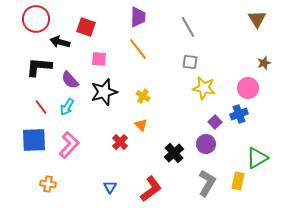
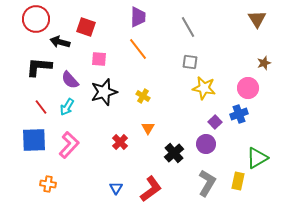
orange triangle: moved 7 px right, 3 px down; rotated 16 degrees clockwise
blue triangle: moved 6 px right, 1 px down
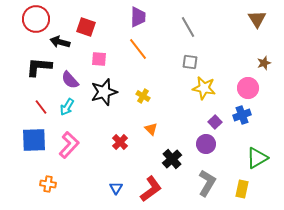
blue cross: moved 3 px right, 1 px down
orange triangle: moved 3 px right, 1 px down; rotated 16 degrees counterclockwise
black cross: moved 2 px left, 6 px down
yellow rectangle: moved 4 px right, 8 px down
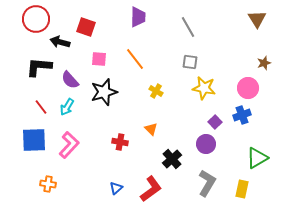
orange line: moved 3 px left, 10 px down
yellow cross: moved 13 px right, 5 px up
red cross: rotated 35 degrees counterclockwise
blue triangle: rotated 16 degrees clockwise
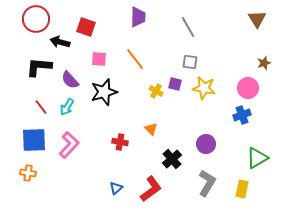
purple square: moved 40 px left, 38 px up; rotated 32 degrees counterclockwise
orange cross: moved 20 px left, 11 px up
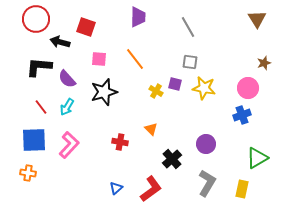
purple semicircle: moved 3 px left, 1 px up
